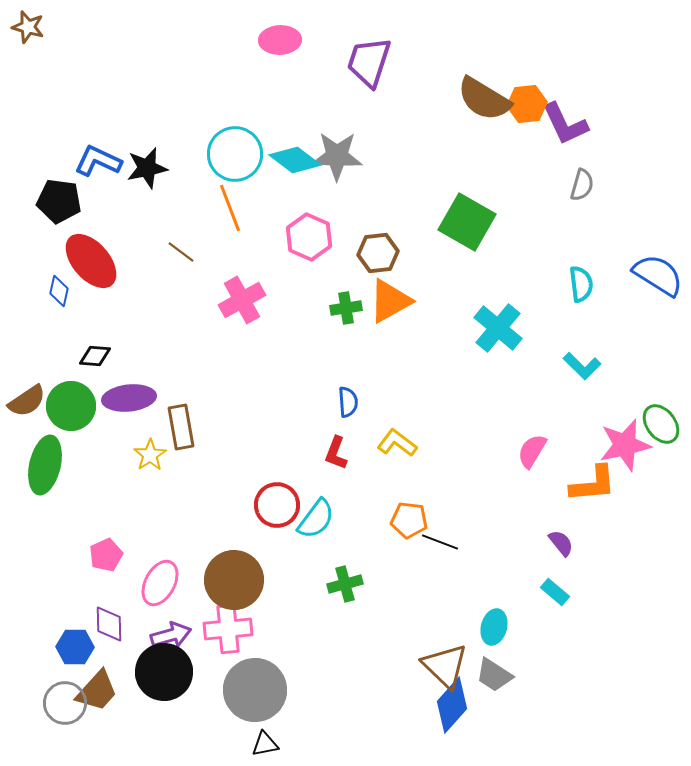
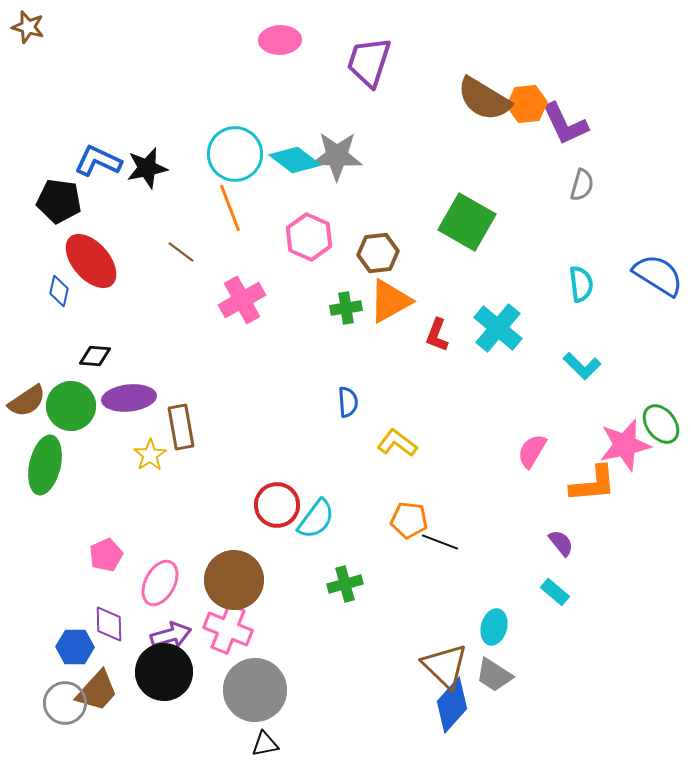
red L-shape at (336, 453): moved 101 px right, 118 px up
pink cross at (228, 629): rotated 27 degrees clockwise
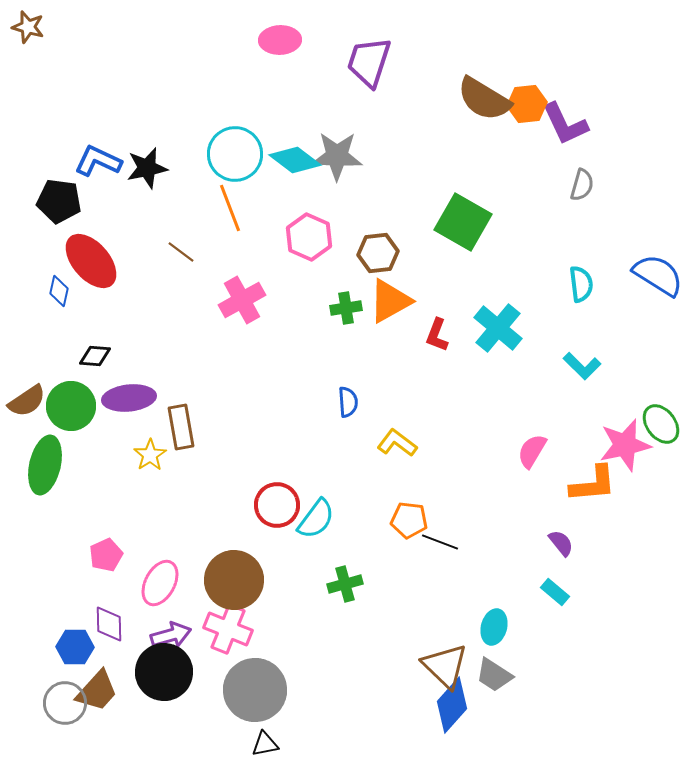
green square at (467, 222): moved 4 px left
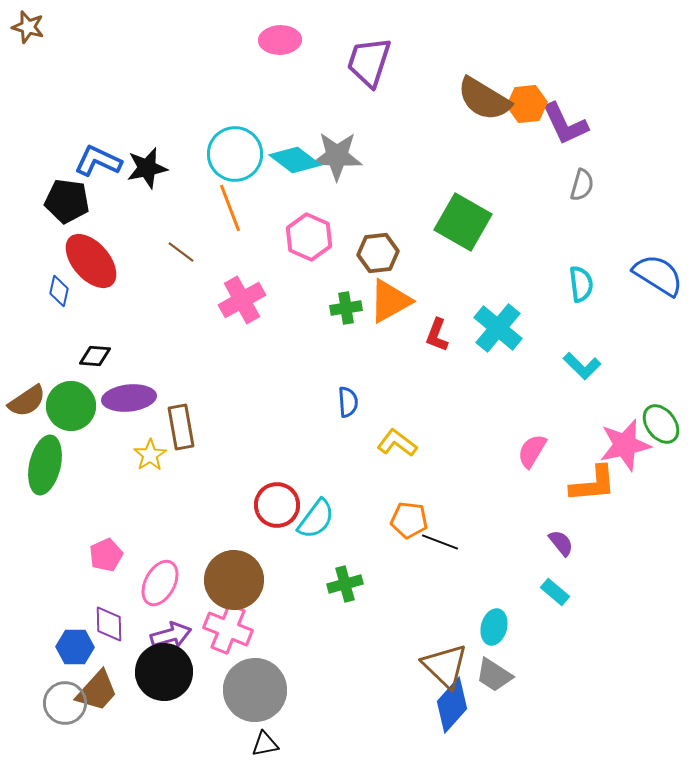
black pentagon at (59, 201): moved 8 px right
